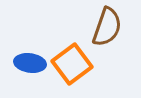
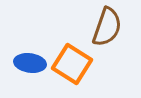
orange square: rotated 21 degrees counterclockwise
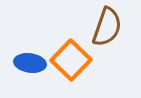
orange square: moved 1 px left, 4 px up; rotated 12 degrees clockwise
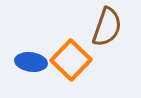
blue ellipse: moved 1 px right, 1 px up
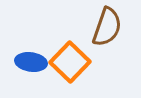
orange square: moved 1 px left, 2 px down
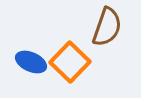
blue ellipse: rotated 16 degrees clockwise
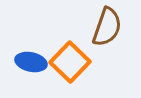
blue ellipse: rotated 12 degrees counterclockwise
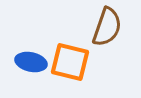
orange square: rotated 30 degrees counterclockwise
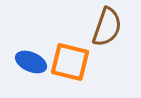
blue ellipse: rotated 12 degrees clockwise
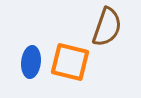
blue ellipse: rotated 72 degrees clockwise
